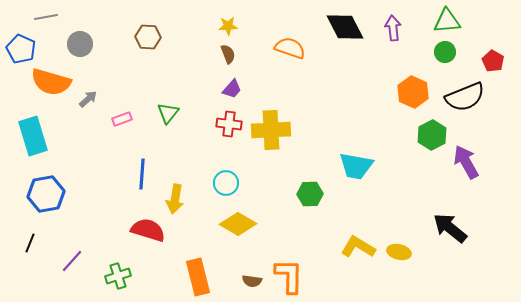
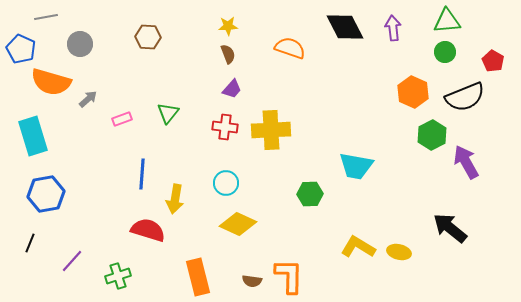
red cross at (229, 124): moved 4 px left, 3 px down
yellow diamond at (238, 224): rotated 6 degrees counterclockwise
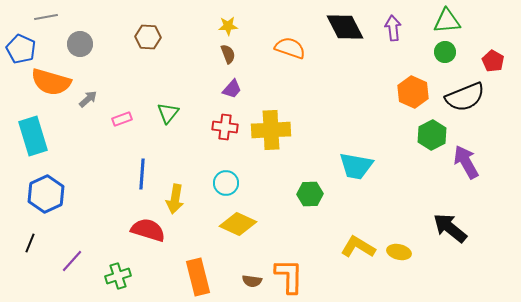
blue hexagon at (46, 194): rotated 15 degrees counterclockwise
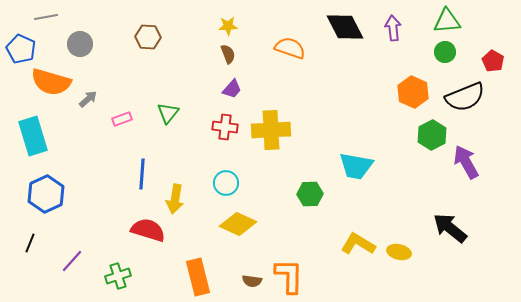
yellow L-shape at (358, 247): moved 3 px up
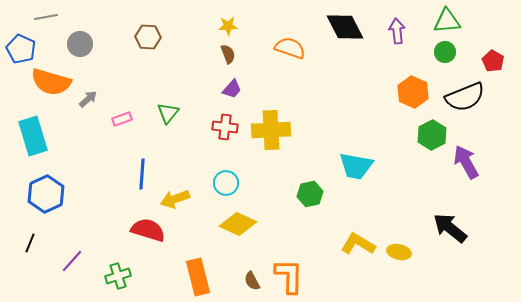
purple arrow at (393, 28): moved 4 px right, 3 px down
green hexagon at (310, 194): rotated 10 degrees counterclockwise
yellow arrow at (175, 199): rotated 60 degrees clockwise
brown semicircle at (252, 281): rotated 54 degrees clockwise
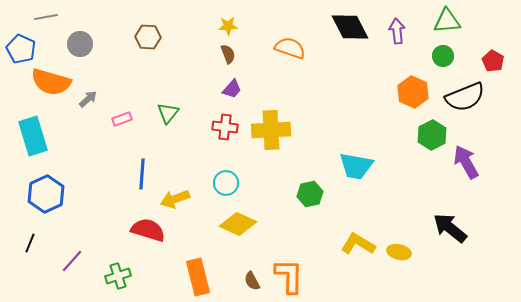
black diamond at (345, 27): moved 5 px right
green circle at (445, 52): moved 2 px left, 4 px down
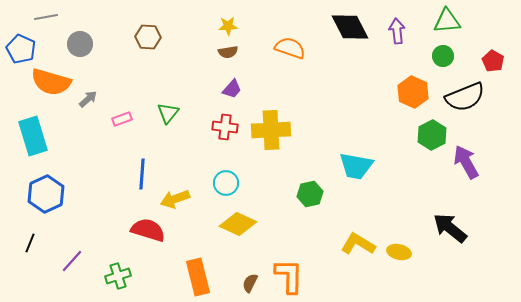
brown semicircle at (228, 54): moved 2 px up; rotated 102 degrees clockwise
brown semicircle at (252, 281): moved 2 px left, 2 px down; rotated 54 degrees clockwise
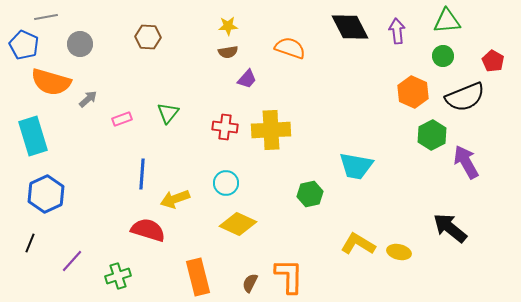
blue pentagon at (21, 49): moved 3 px right, 4 px up
purple trapezoid at (232, 89): moved 15 px right, 10 px up
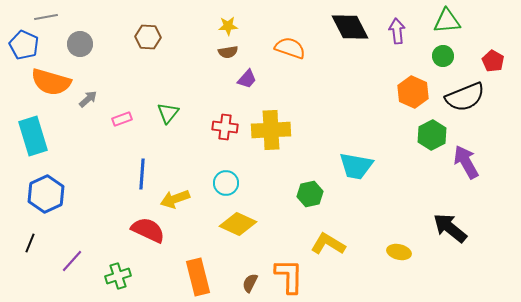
red semicircle at (148, 230): rotated 8 degrees clockwise
yellow L-shape at (358, 244): moved 30 px left
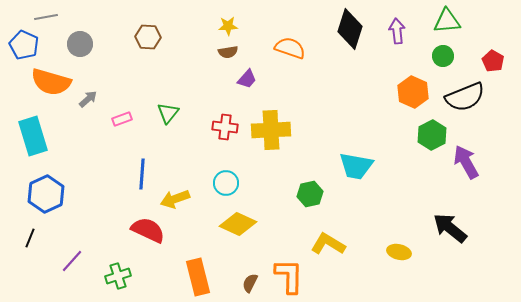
black diamond at (350, 27): moved 2 px down; rotated 45 degrees clockwise
black line at (30, 243): moved 5 px up
